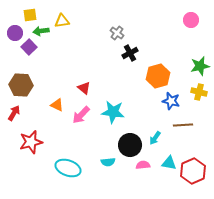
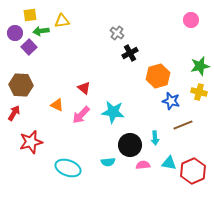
brown line: rotated 18 degrees counterclockwise
cyan arrow: rotated 40 degrees counterclockwise
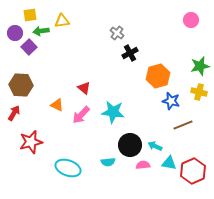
cyan arrow: moved 8 px down; rotated 120 degrees clockwise
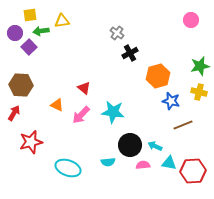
red hexagon: rotated 20 degrees clockwise
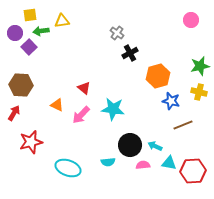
cyan star: moved 3 px up
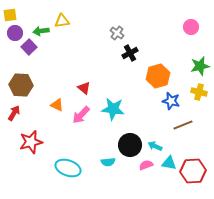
yellow square: moved 20 px left
pink circle: moved 7 px down
pink semicircle: moved 3 px right; rotated 16 degrees counterclockwise
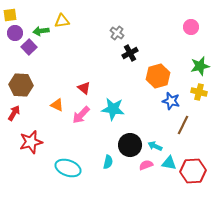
brown line: rotated 42 degrees counterclockwise
cyan semicircle: rotated 72 degrees counterclockwise
